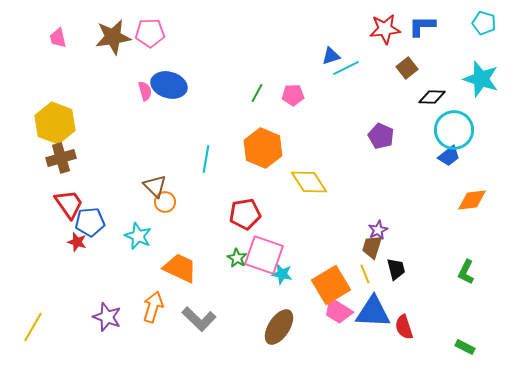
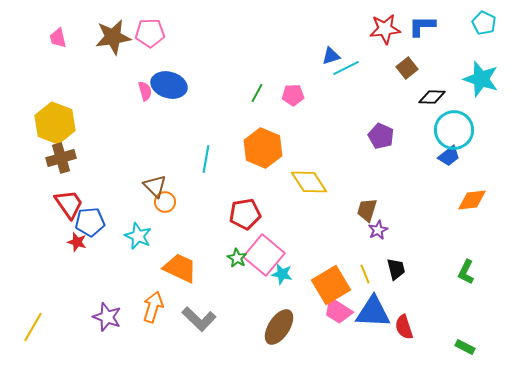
cyan pentagon at (484, 23): rotated 10 degrees clockwise
brown trapezoid at (372, 247): moved 5 px left, 37 px up
pink square at (264, 255): rotated 21 degrees clockwise
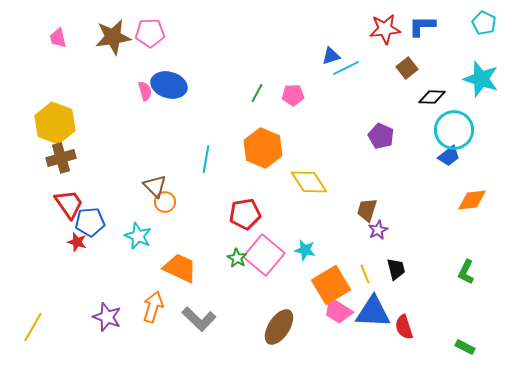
cyan star at (282, 274): moved 23 px right, 24 px up
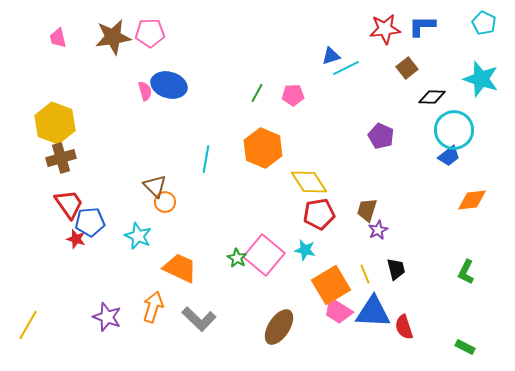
red pentagon at (245, 214): moved 74 px right
red star at (77, 242): moved 1 px left, 3 px up
yellow line at (33, 327): moved 5 px left, 2 px up
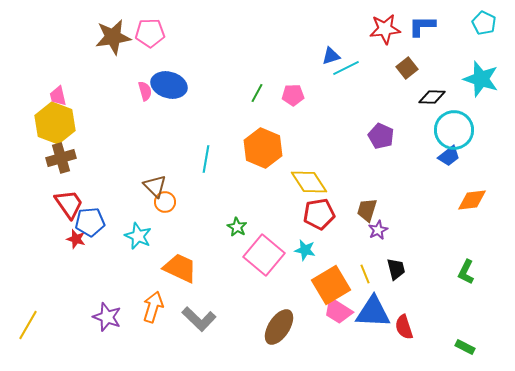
pink trapezoid at (58, 38): moved 58 px down
green star at (237, 258): moved 31 px up
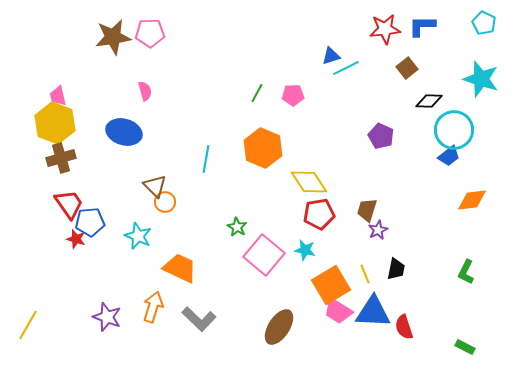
blue ellipse at (169, 85): moved 45 px left, 47 px down
black diamond at (432, 97): moved 3 px left, 4 px down
black trapezoid at (396, 269): rotated 25 degrees clockwise
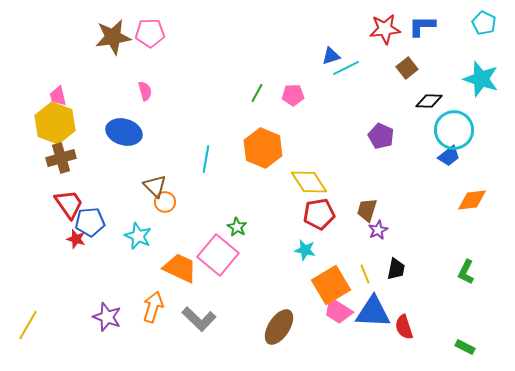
pink square at (264, 255): moved 46 px left
